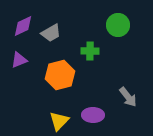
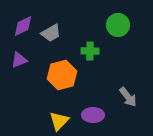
orange hexagon: moved 2 px right
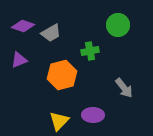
purple diamond: rotated 45 degrees clockwise
green cross: rotated 12 degrees counterclockwise
gray arrow: moved 4 px left, 9 px up
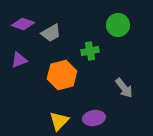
purple diamond: moved 2 px up
purple ellipse: moved 1 px right, 3 px down; rotated 10 degrees counterclockwise
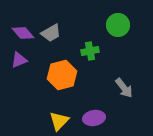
purple diamond: moved 9 px down; rotated 30 degrees clockwise
